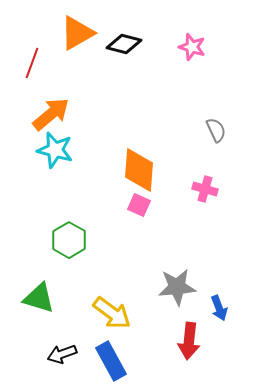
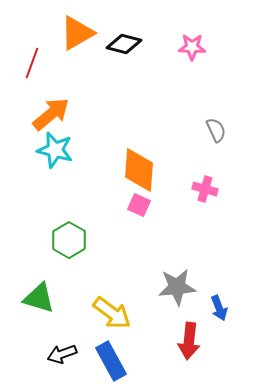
pink star: rotated 16 degrees counterclockwise
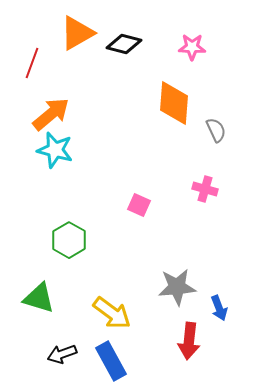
orange diamond: moved 35 px right, 67 px up
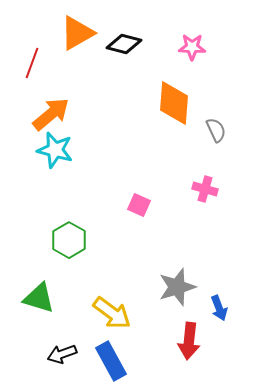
gray star: rotated 12 degrees counterclockwise
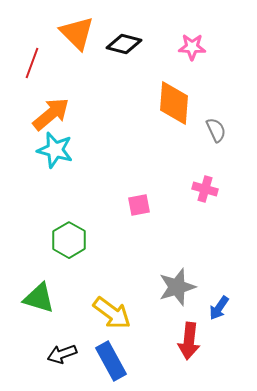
orange triangle: rotated 45 degrees counterclockwise
pink square: rotated 35 degrees counterclockwise
blue arrow: rotated 55 degrees clockwise
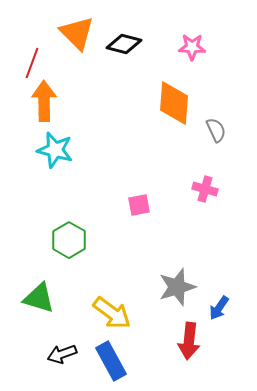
orange arrow: moved 7 px left, 13 px up; rotated 51 degrees counterclockwise
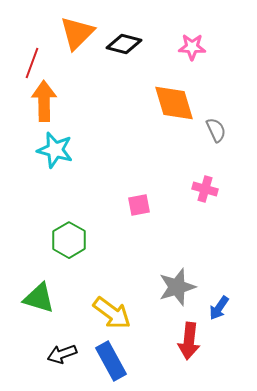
orange triangle: rotated 30 degrees clockwise
orange diamond: rotated 21 degrees counterclockwise
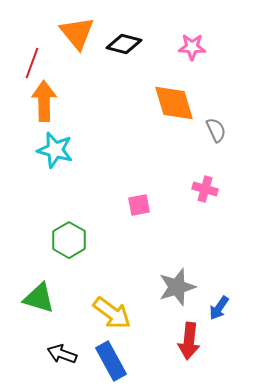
orange triangle: rotated 24 degrees counterclockwise
black arrow: rotated 40 degrees clockwise
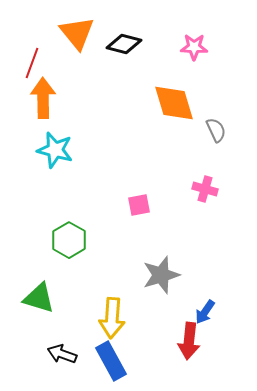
pink star: moved 2 px right
orange arrow: moved 1 px left, 3 px up
gray star: moved 16 px left, 12 px up
blue arrow: moved 14 px left, 4 px down
yellow arrow: moved 5 px down; rotated 57 degrees clockwise
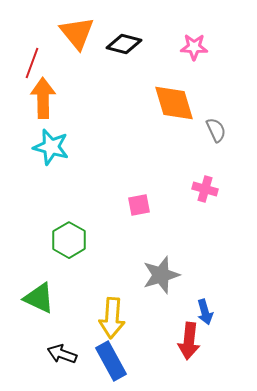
cyan star: moved 4 px left, 3 px up
green triangle: rotated 8 degrees clockwise
blue arrow: rotated 50 degrees counterclockwise
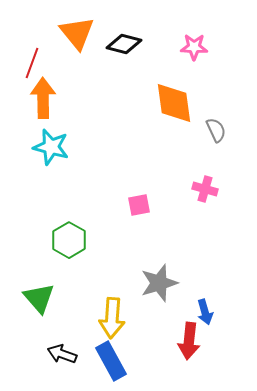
orange diamond: rotated 9 degrees clockwise
gray star: moved 2 px left, 8 px down
green triangle: rotated 24 degrees clockwise
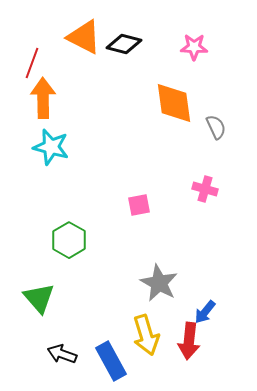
orange triangle: moved 7 px right, 4 px down; rotated 24 degrees counterclockwise
gray semicircle: moved 3 px up
gray star: rotated 27 degrees counterclockwise
blue arrow: rotated 55 degrees clockwise
yellow arrow: moved 34 px right, 17 px down; rotated 21 degrees counterclockwise
